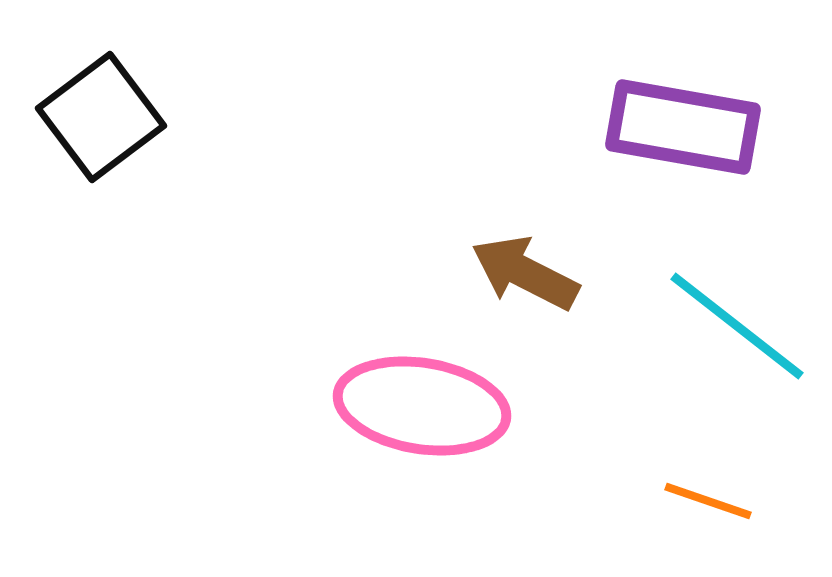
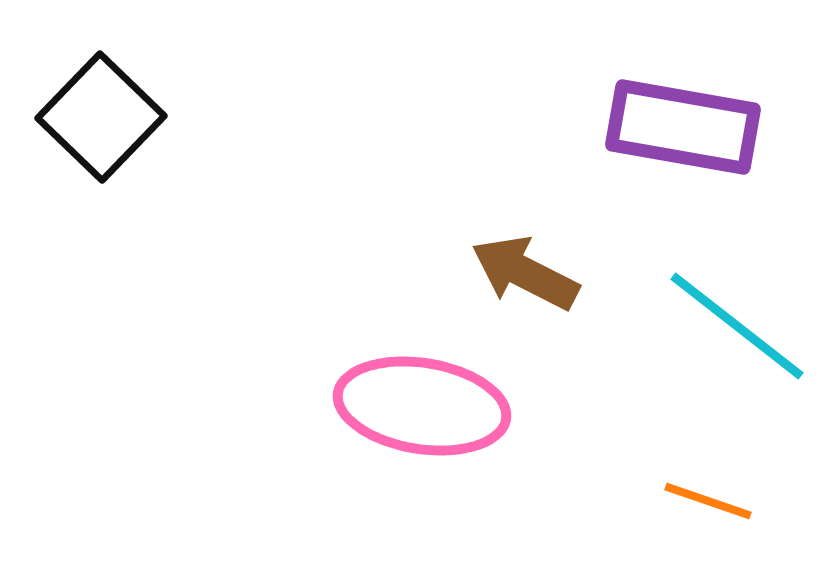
black square: rotated 9 degrees counterclockwise
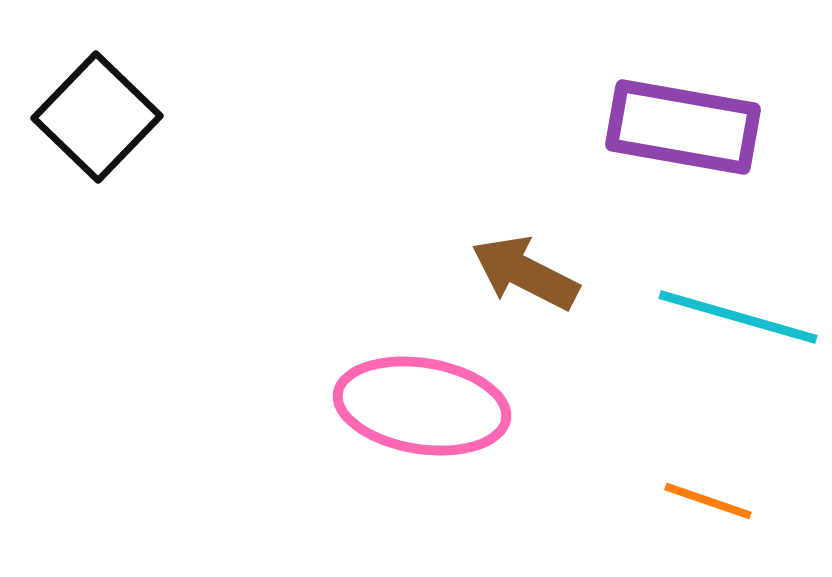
black square: moved 4 px left
cyan line: moved 1 px right, 9 px up; rotated 22 degrees counterclockwise
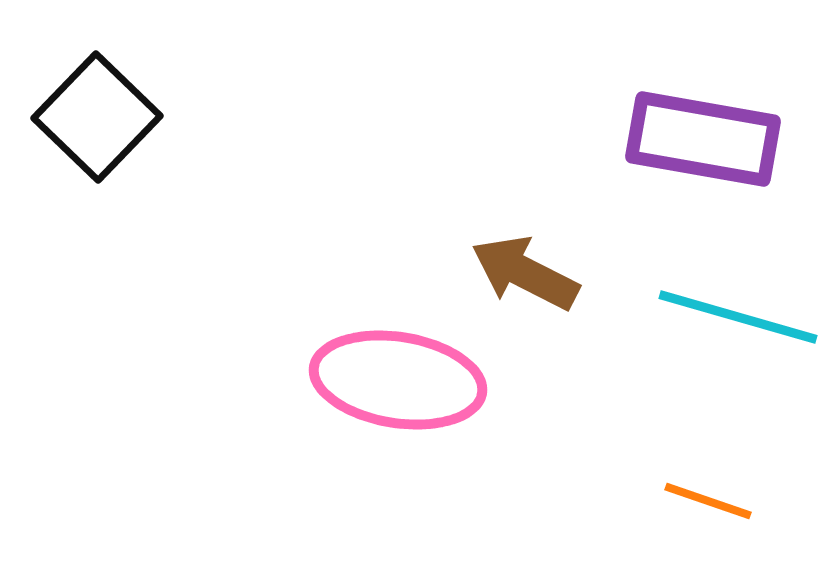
purple rectangle: moved 20 px right, 12 px down
pink ellipse: moved 24 px left, 26 px up
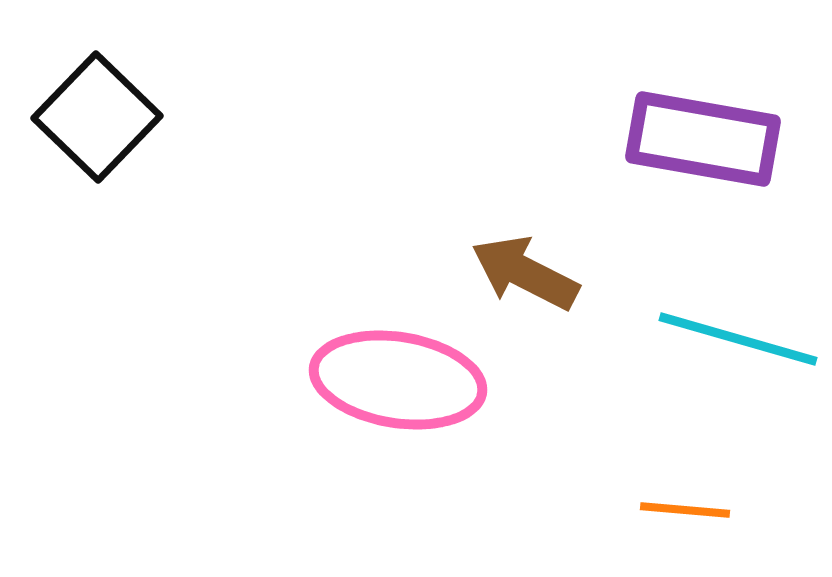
cyan line: moved 22 px down
orange line: moved 23 px left, 9 px down; rotated 14 degrees counterclockwise
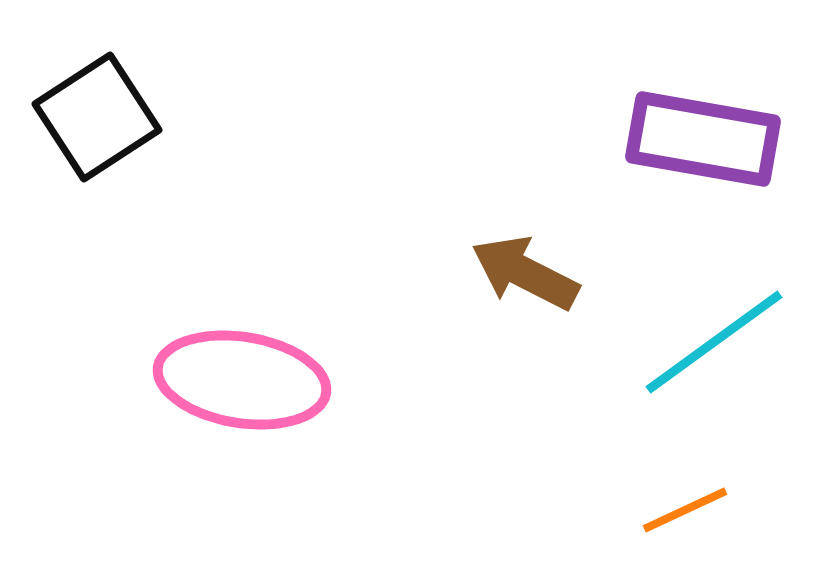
black square: rotated 13 degrees clockwise
cyan line: moved 24 px left, 3 px down; rotated 52 degrees counterclockwise
pink ellipse: moved 156 px left
orange line: rotated 30 degrees counterclockwise
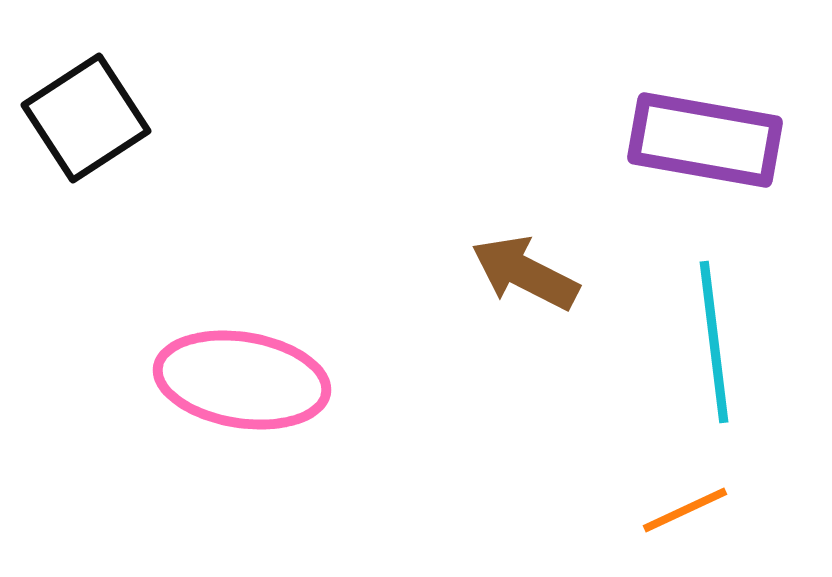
black square: moved 11 px left, 1 px down
purple rectangle: moved 2 px right, 1 px down
cyan line: rotated 61 degrees counterclockwise
